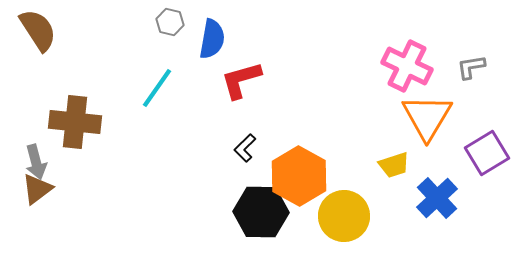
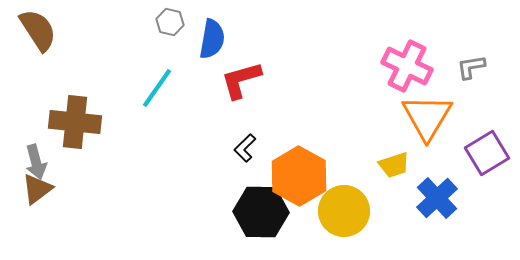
yellow circle: moved 5 px up
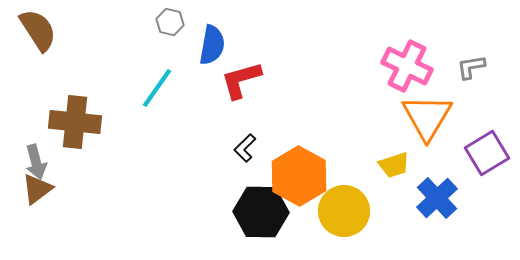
blue semicircle: moved 6 px down
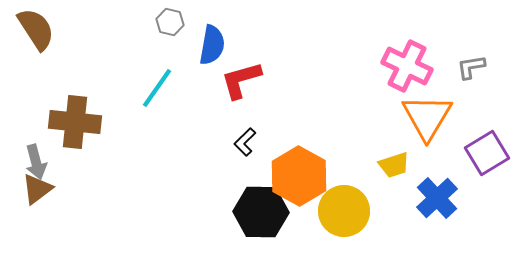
brown semicircle: moved 2 px left, 1 px up
black L-shape: moved 6 px up
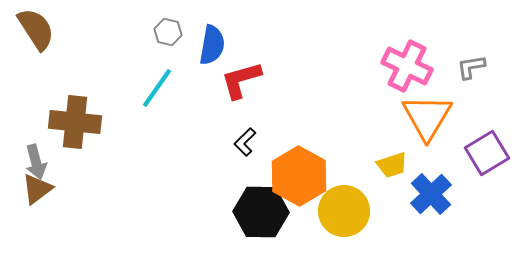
gray hexagon: moved 2 px left, 10 px down
yellow trapezoid: moved 2 px left
blue cross: moved 6 px left, 4 px up
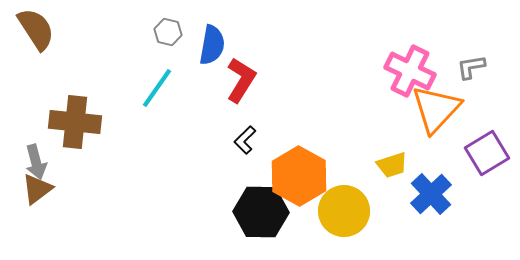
pink cross: moved 3 px right, 5 px down
red L-shape: rotated 138 degrees clockwise
orange triangle: moved 9 px right, 8 px up; rotated 12 degrees clockwise
black L-shape: moved 2 px up
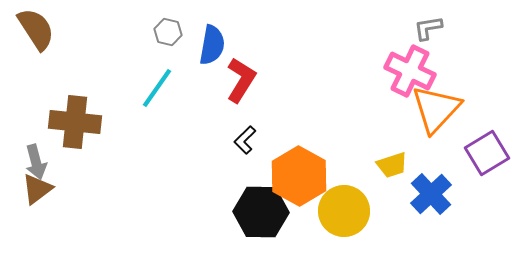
gray L-shape: moved 43 px left, 39 px up
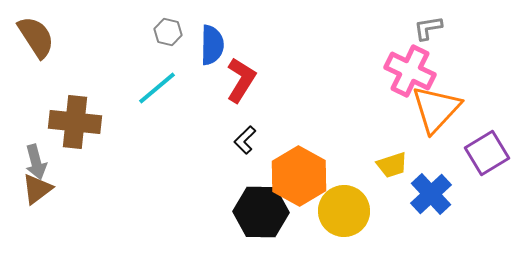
brown semicircle: moved 8 px down
blue semicircle: rotated 9 degrees counterclockwise
cyan line: rotated 15 degrees clockwise
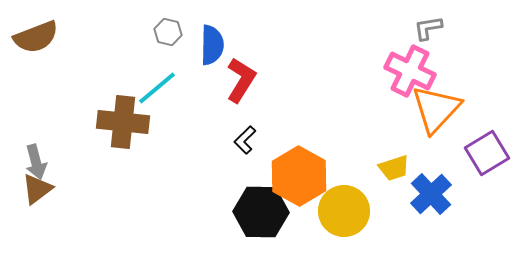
brown semicircle: rotated 102 degrees clockwise
brown cross: moved 48 px right
yellow trapezoid: moved 2 px right, 3 px down
